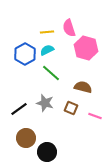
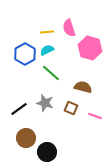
pink hexagon: moved 4 px right
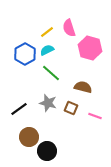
yellow line: rotated 32 degrees counterclockwise
gray star: moved 3 px right
brown circle: moved 3 px right, 1 px up
black circle: moved 1 px up
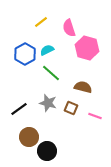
yellow line: moved 6 px left, 10 px up
pink hexagon: moved 3 px left
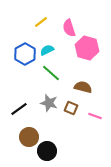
gray star: moved 1 px right
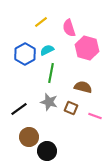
green line: rotated 60 degrees clockwise
gray star: moved 1 px up
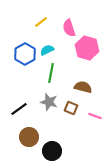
black circle: moved 5 px right
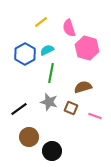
brown semicircle: rotated 30 degrees counterclockwise
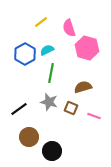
pink line: moved 1 px left
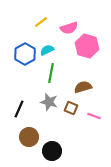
pink semicircle: rotated 90 degrees counterclockwise
pink hexagon: moved 2 px up
black line: rotated 30 degrees counterclockwise
